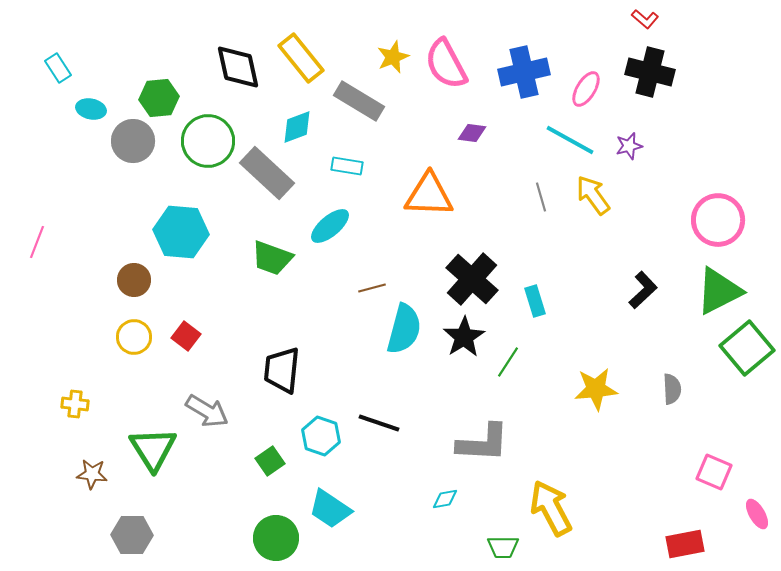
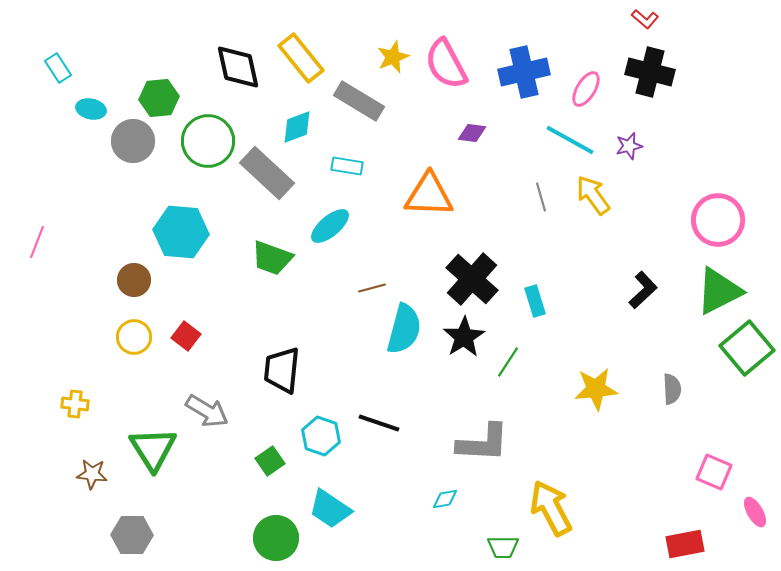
pink ellipse at (757, 514): moved 2 px left, 2 px up
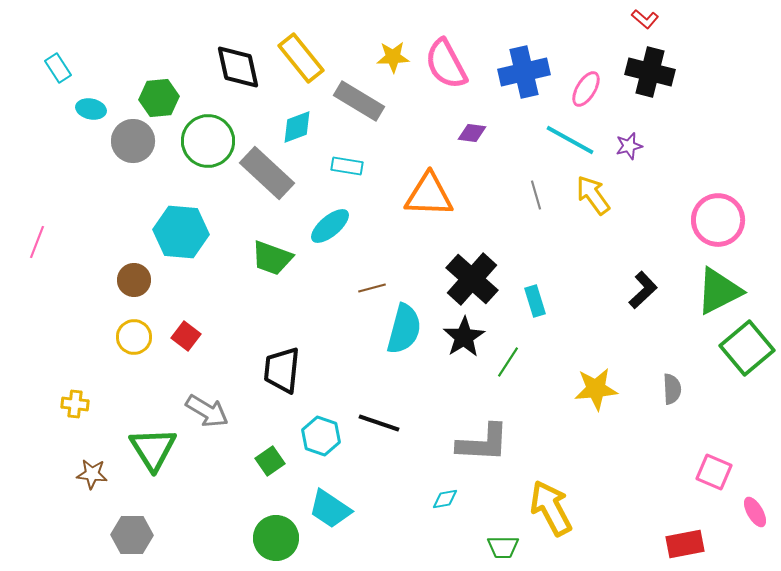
yellow star at (393, 57): rotated 20 degrees clockwise
gray line at (541, 197): moved 5 px left, 2 px up
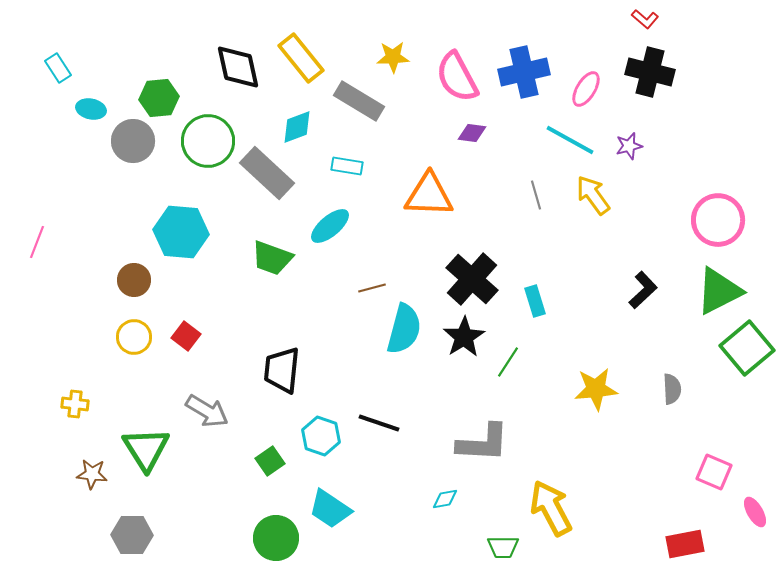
pink semicircle at (446, 64): moved 11 px right, 13 px down
green triangle at (153, 449): moved 7 px left
